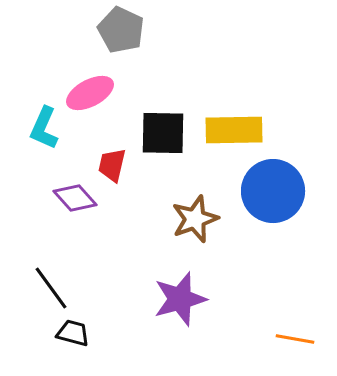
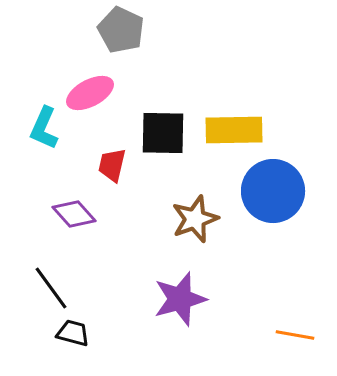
purple diamond: moved 1 px left, 16 px down
orange line: moved 4 px up
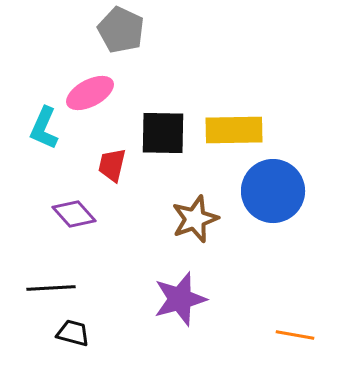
black line: rotated 57 degrees counterclockwise
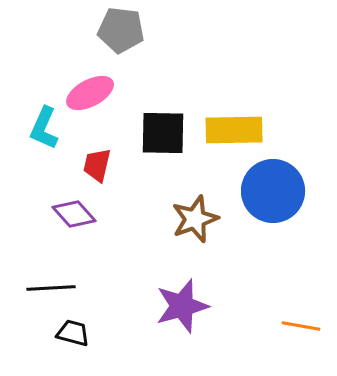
gray pentagon: rotated 18 degrees counterclockwise
red trapezoid: moved 15 px left
purple star: moved 2 px right, 7 px down
orange line: moved 6 px right, 9 px up
